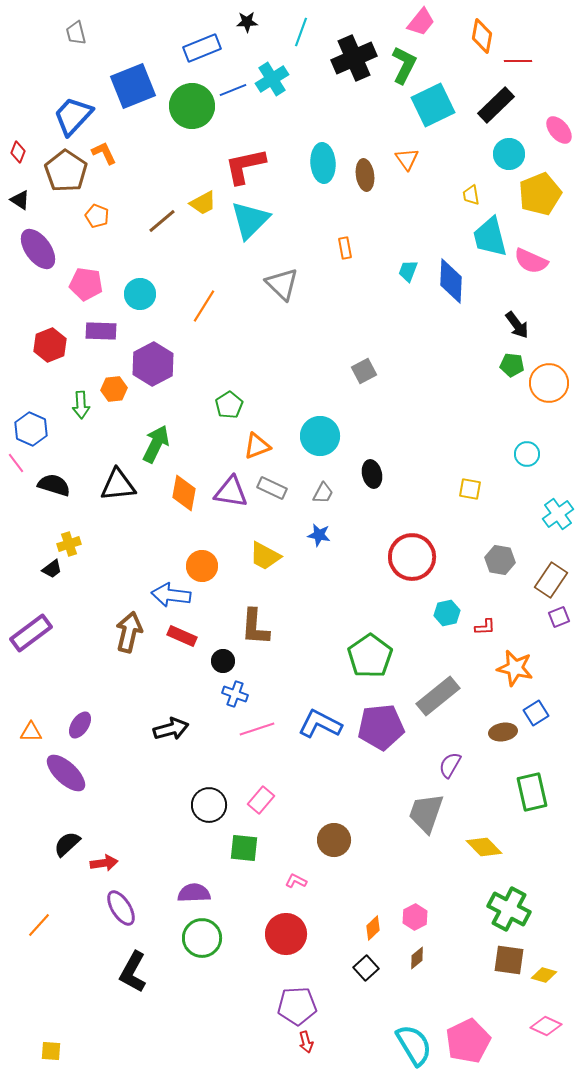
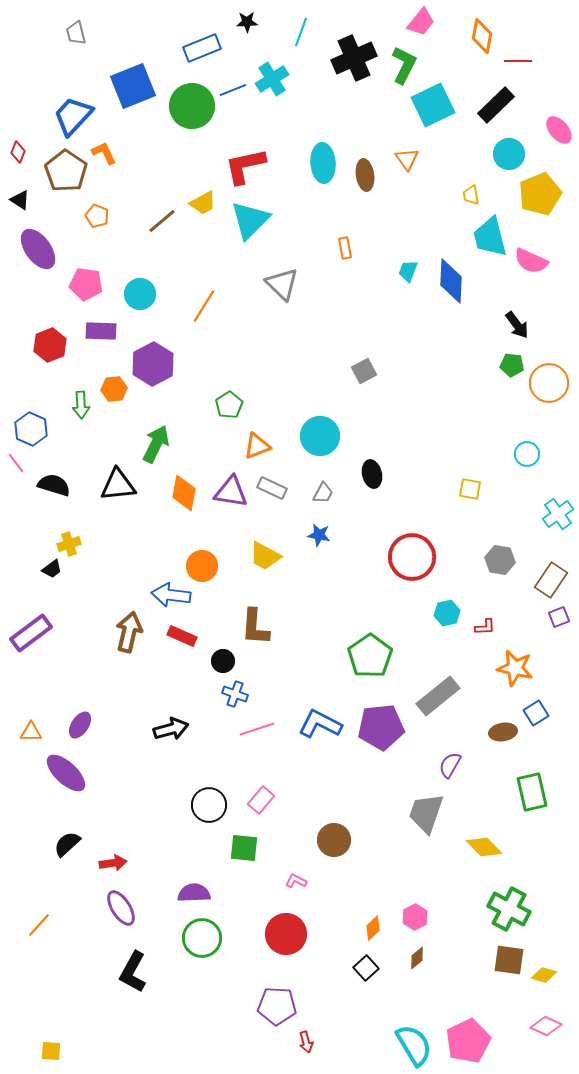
red arrow at (104, 863): moved 9 px right
purple pentagon at (297, 1006): moved 20 px left; rotated 6 degrees clockwise
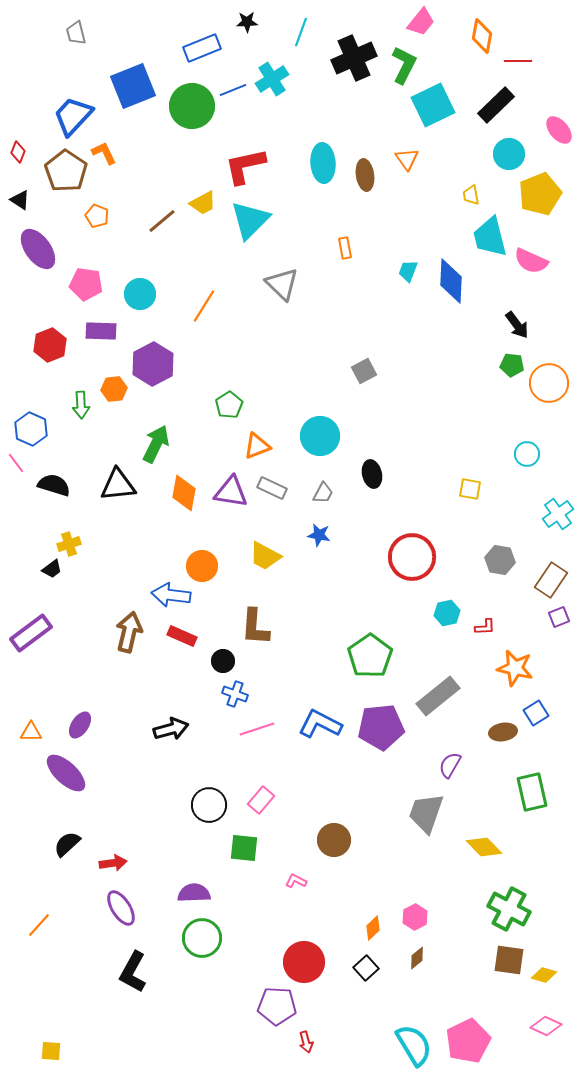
red circle at (286, 934): moved 18 px right, 28 px down
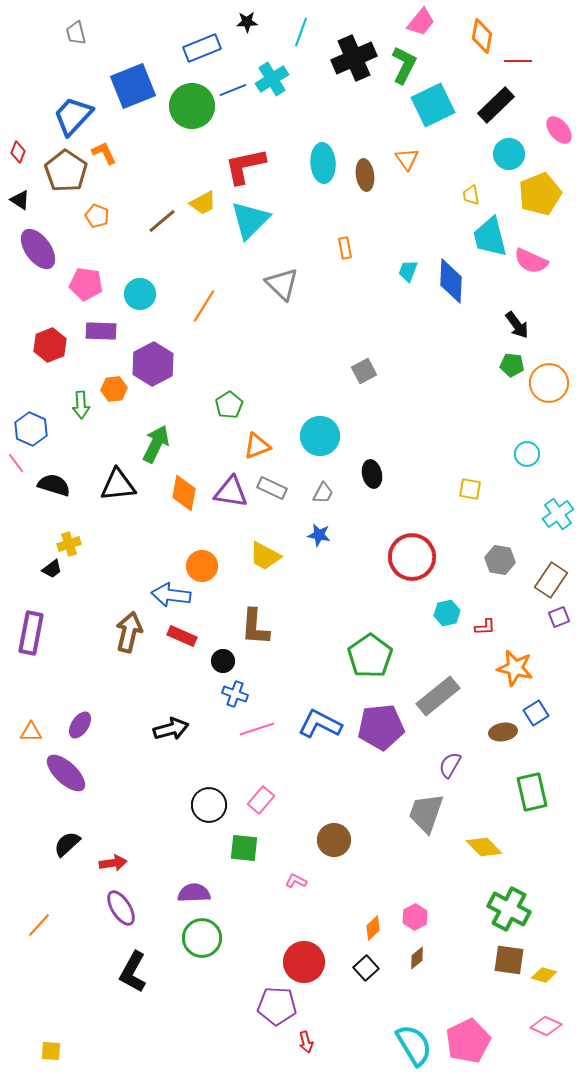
purple rectangle at (31, 633): rotated 42 degrees counterclockwise
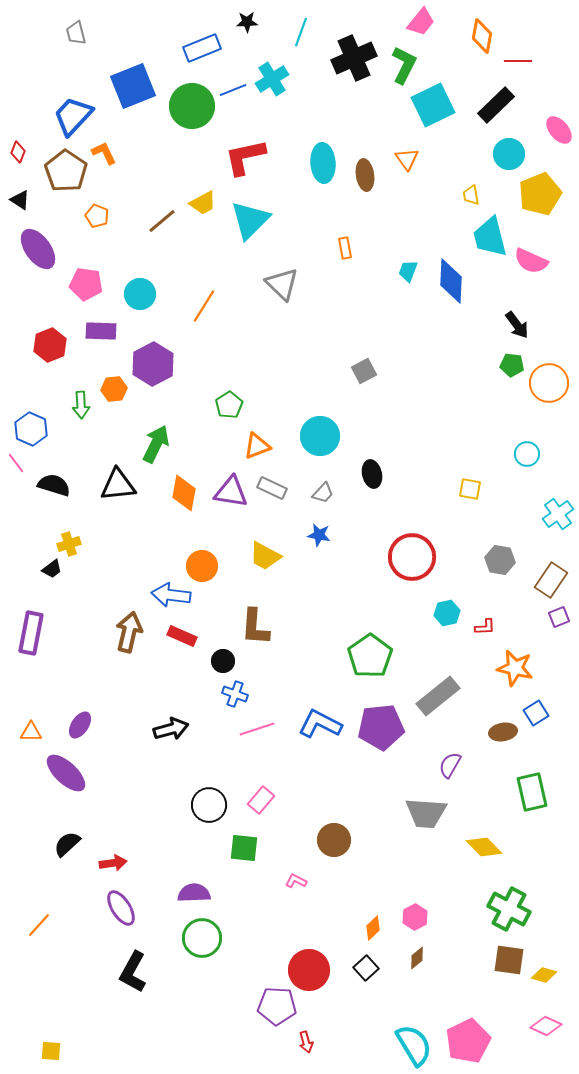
red L-shape at (245, 166): moved 9 px up
gray trapezoid at (323, 493): rotated 15 degrees clockwise
gray trapezoid at (426, 813): rotated 105 degrees counterclockwise
red circle at (304, 962): moved 5 px right, 8 px down
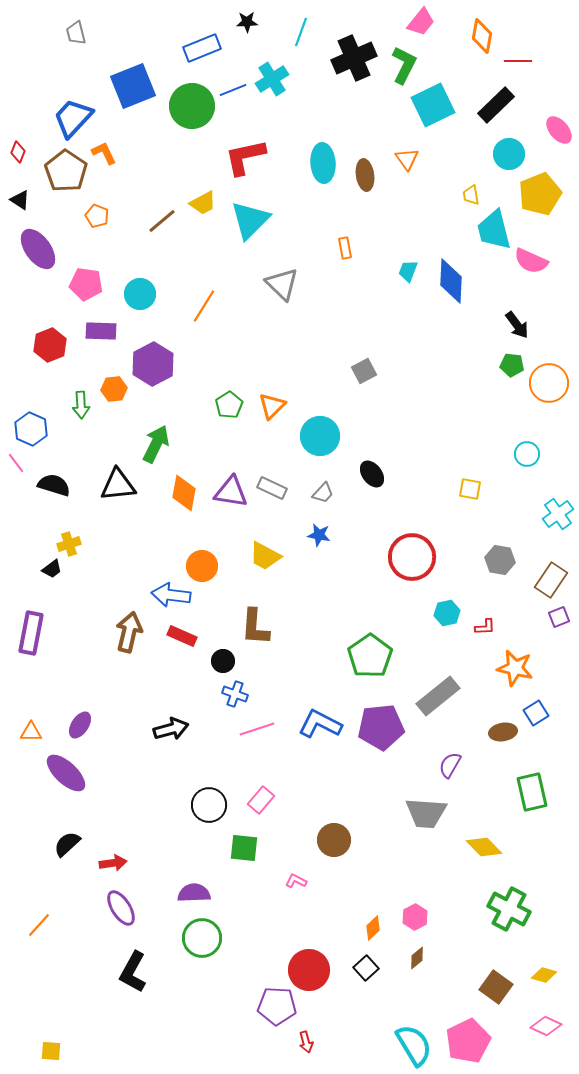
blue trapezoid at (73, 116): moved 2 px down
cyan trapezoid at (490, 237): moved 4 px right, 7 px up
orange triangle at (257, 446): moved 15 px right, 40 px up; rotated 24 degrees counterclockwise
black ellipse at (372, 474): rotated 24 degrees counterclockwise
brown square at (509, 960): moved 13 px left, 27 px down; rotated 28 degrees clockwise
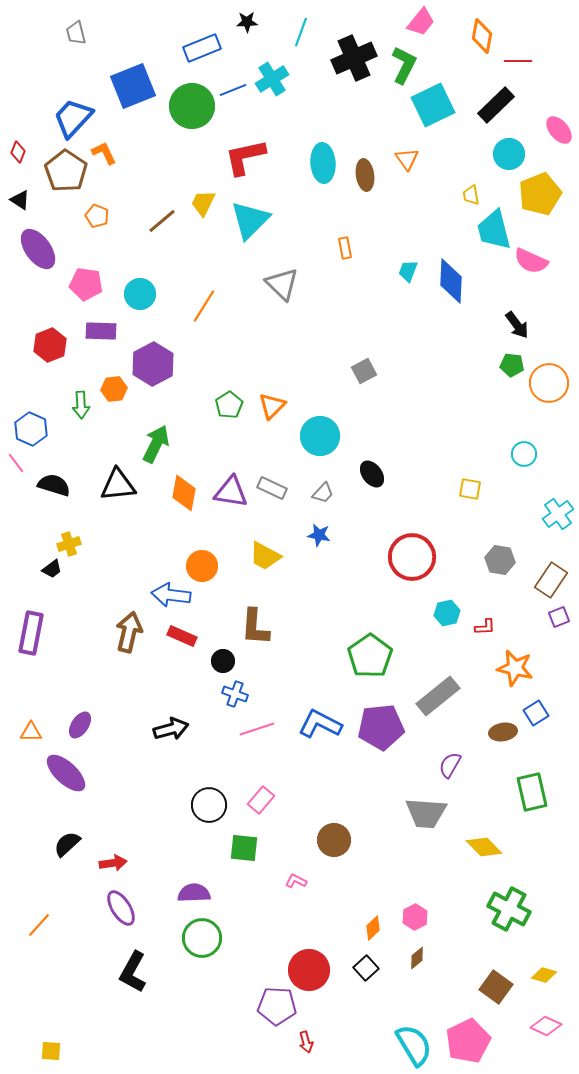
yellow trapezoid at (203, 203): rotated 144 degrees clockwise
cyan circle at (527, 454): moved 3 px left
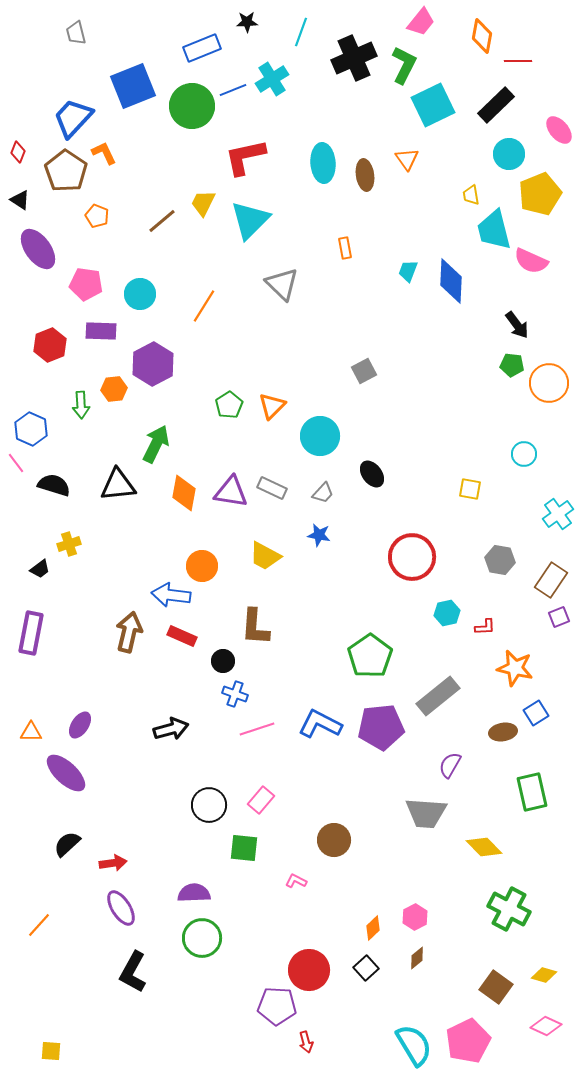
black trapezoid at (52, 569): moved 12 px left
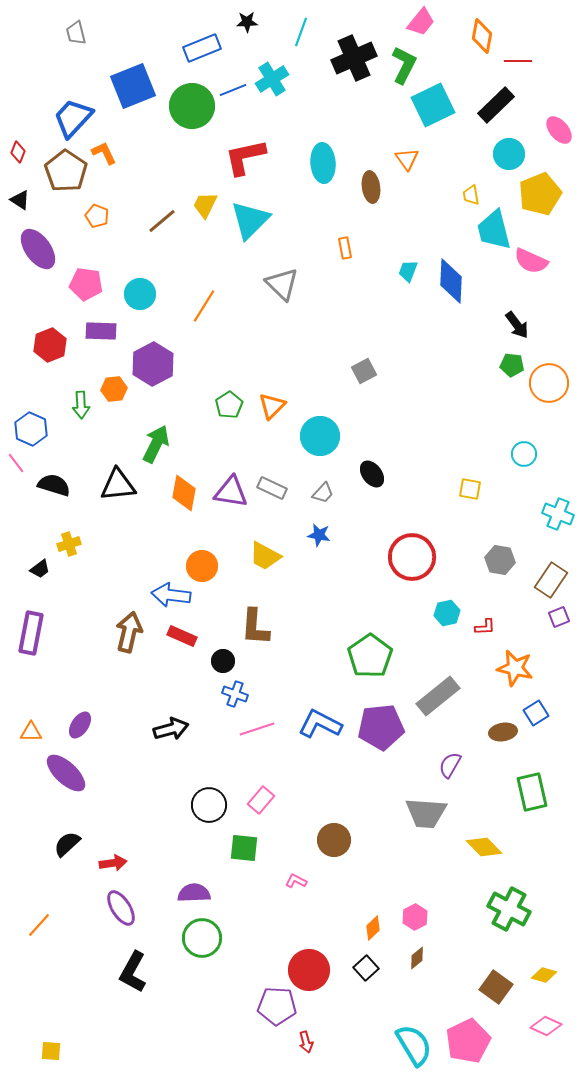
brown ellipse at (365, 175): moved 6 px right, 12 px down
yellow trapezoid at (203, 203): moved 2 px right, 2 px down
cyan cross at (558, 514): rotated 32 degrees counterclockwise
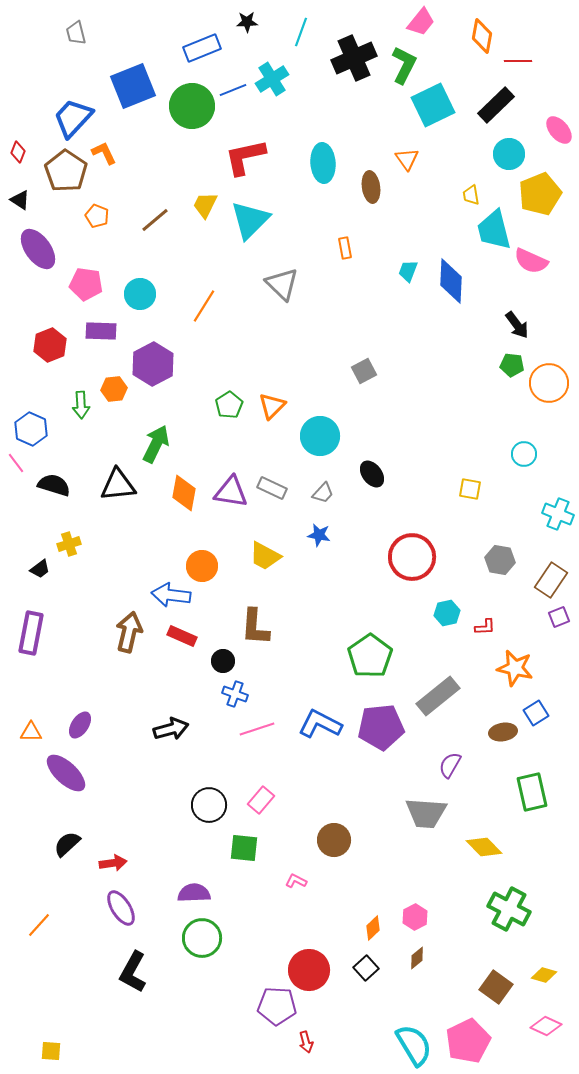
brown line at (162, 221): moved 7 px left, 1 px up
